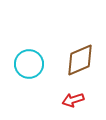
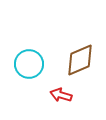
red arrow: moved 12 px left, 5 px up; rotated 35 degrees clockwise
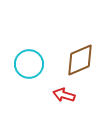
red arrow: moved 3 px right
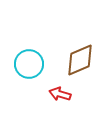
red arrow: moved 4 px left, 1 px up
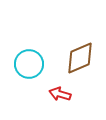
brown diamond: moved 2 px up
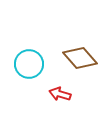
brown diamond: rotated 72 degrees clockwise
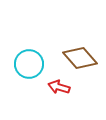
red arrow: moved 1 px left, 7 px up
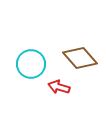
cyan circle: moved 2 px right
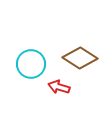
brown diamond: rotated 16 degrees counterclockwise
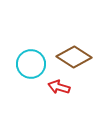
brown diamond: moved 6 px left, 1 px up
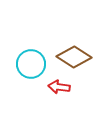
red arrow: rotated 10 degrees counterclockwise
